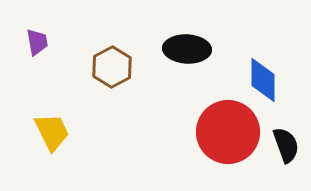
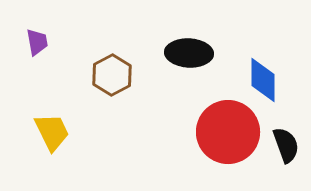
black ellipse: moved 2 px right, 4 px down
brown hexagon: moved 8 px down
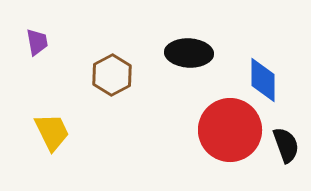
red circle: moved 2 px right, 2 px up
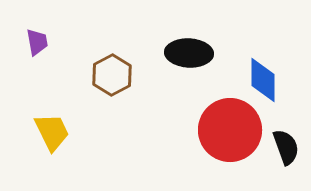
black semicircle: moved 2 px down
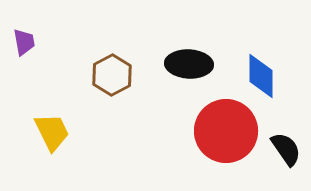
purple trapezoid: moved 13 px left
black ellipse: moved 11 px down
blue diamond: moved 2 px left, 4 px up
red circle: moved 4 px left, 1 px down
black semicircle: moved 2 px down; rotated 15 degrees counterclockwise
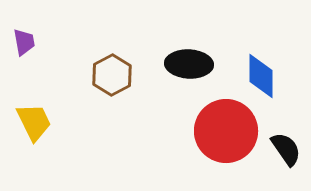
yellow trapezoid: moved 18 px left, 10 px up
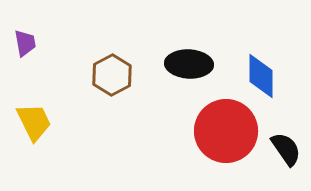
purple trapezoid: moved 1 px right, 1 px down
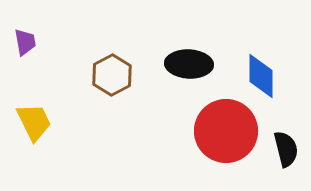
purple trapezoid: moved 1 px up
black semicircle: rotated 21 degrees clockwise
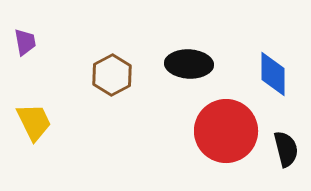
blue diamond: moved 12 px right, 2 px up
